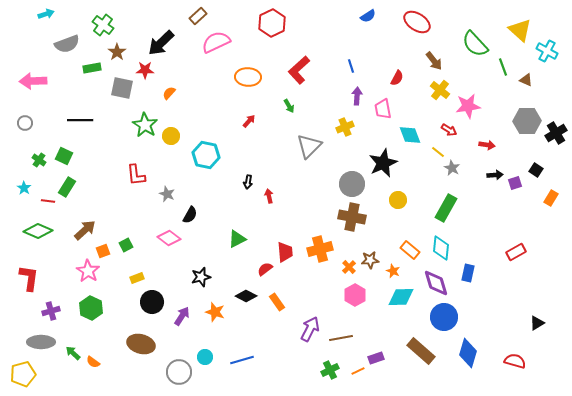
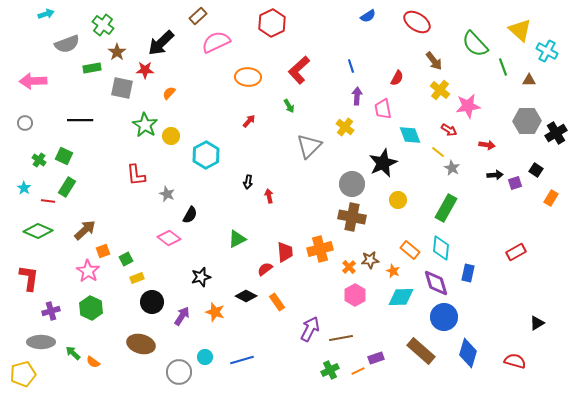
brown triangle at (526, 80): moved 3 px right; rotated 24 degrees counterclockwise
yellow cross at (345, 127): rotated 30 degrees counterclockwise
cyan hexagon at (206, 155): rotated 20 degrees clockwise
green square at (126, 245): moved 14 px down
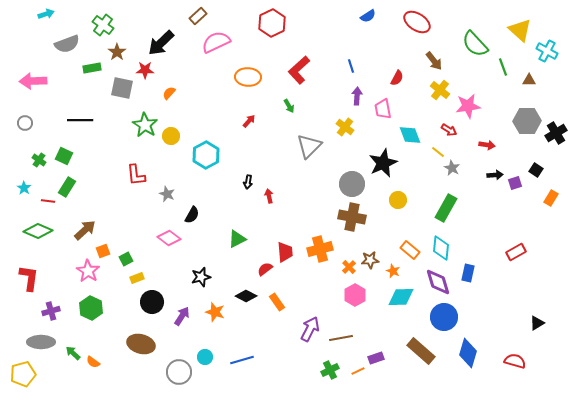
black semicircle at (190, 215): moved 2 px right
purple diamond at (436, 283): moved 2 px right, 1 px up
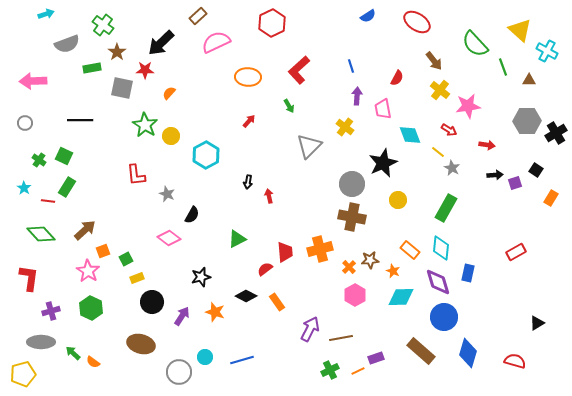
green diamond at (38, 231): moved 3 px right, 3 px down; rotated 24 degrees clockwise
